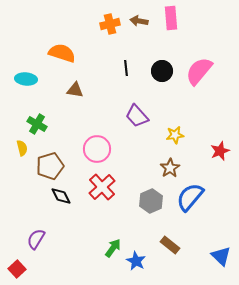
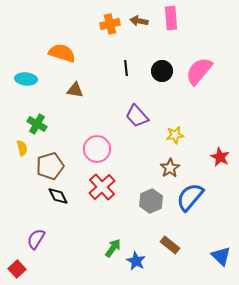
red star: moved 6 px down; rotated 24 degrees counterclockwise
black diamond: moved 3 px left
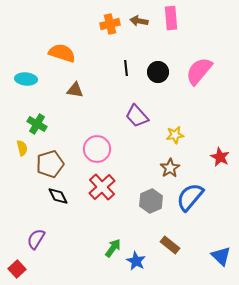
black circle: moved 4 px left, 1 px down
brown pentagon: moved 2 px up
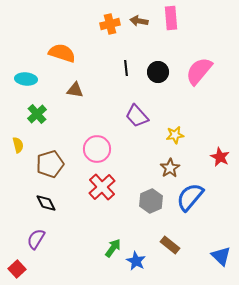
green cross: moved 10 px up; rotated 18 degrees clockwise
yellow semicircle: moved 4 px left, 3 px up
black diamond: moved 12 px left, 7 px down
